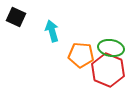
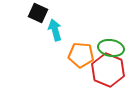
black square: moved 22 px right, 4 px up
cyan arrow: moved 3 px right, 1 px up
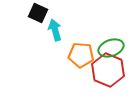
green ellipse: rotated 30 degrees counterclockwise
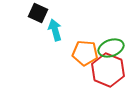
orange pentagon: moved 4 px right, 2 px up
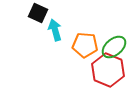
green ellipse: moved 3 px right, 1 px up; rotated 20 degrees counterclockwise
orange pentagon: moved 8 px up
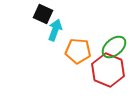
black square: moved 5 px right, 1 px down
cyan arrow: rotated 35 degrees clockwise
orange pentagon: moved 7 px left, 6 px down
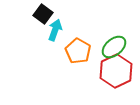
black square: rotated 12 degrees clockwise
orange pentagon: rotated 25 degrees clockwise
red hexagon: moved 8 px right, 1 px down; rotated 12 degrees clockwise
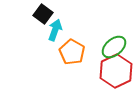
orange pentagon: moved 6 px left, 1 px down
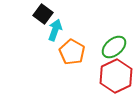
red hexagon: moved 5 px down
